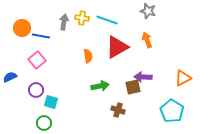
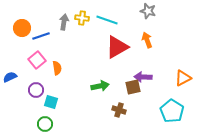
blue line: rotated 30 degrees counterclockwise
orange semicircle: moved 31 px left, 12 px down
brown cross: moved 1 px right
green circle: moved 1 px right, 1 px down
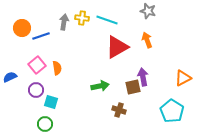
pink square: moved 5 px down
purple arrow: rotated 78 degrees clockwise
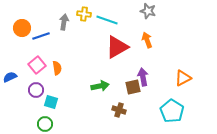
yellow cross: moved 2 px right, 4 px up
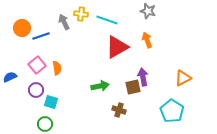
yellow cross: moved 3 px left
gray arrow: rotated 35 degrees counterclockwise
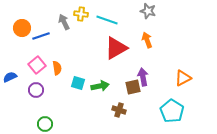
red triangle: moved 1 px left, 1 px down
cyan square: moved 27 px right, 19 px up
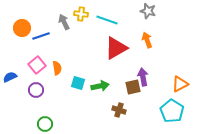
orange triangle: moved 3 px left, 6 px down
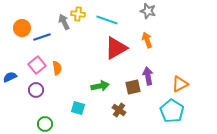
yellow cross: moved 3 px left
blue line: moved 1 px right, 1 px down
purple arrow: moved 5 px right, 1 px up
cyan square: moved 25 px down
brown cross: rotated 16 degrees clockwise
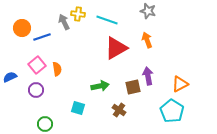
orange semicircle: moved 1 px down
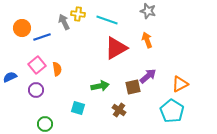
purple arrow: rotated 60 degrees clockwise
